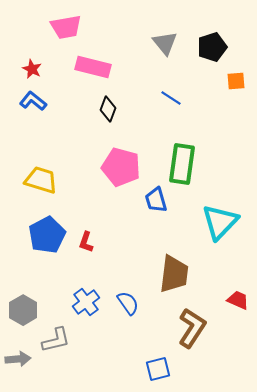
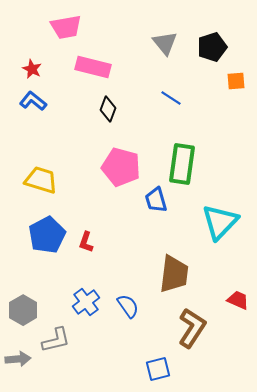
blue semicircle: moved 3 px down
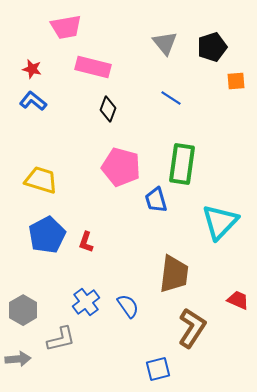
red star: rotated 12 degrees counterclockwise
gray L-shape: moved 5 px right, 1 px up
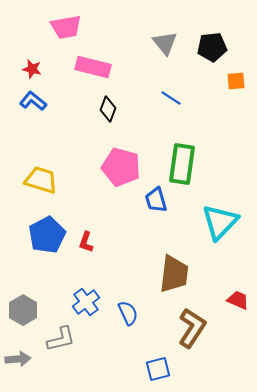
black pentagon: rotated 12 degrees clockwise
blue semicircle: moved 7 px down; rotated 10 degrees clockwise
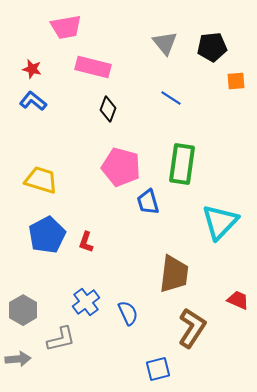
blue trapezoid: moved 8 px left, 2 px down
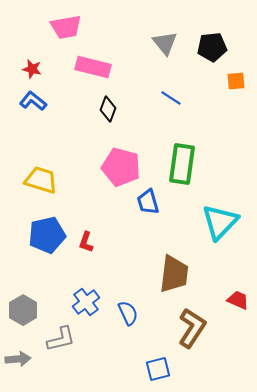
blue pentagon: rotated 15 degrees clockwise
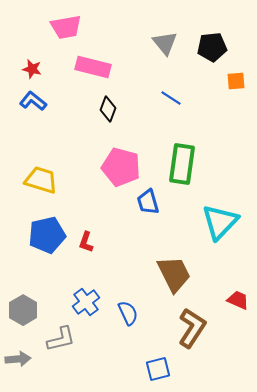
brown trapezoid: rotated 33 degrees counterclockwise
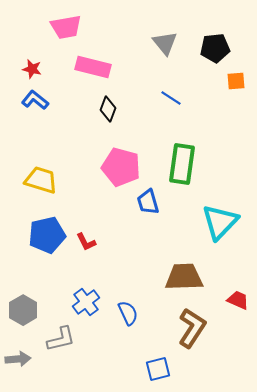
black pentagon: moved 3 px right, 1 px down
blue L-shape: moved 2 px right, 1 px up
red L-shape: rotated 45 degrees counterclockwise
brown trapezoid: moved 10 px right, 3 px down; rotated 66 degrees counterclockwise
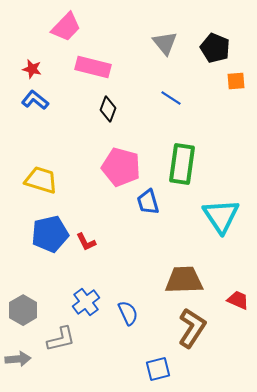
pink trapezoid: rotated 36 degrees counterclockwise
black pentagon: rotated 28 degrees clockwise
cyan triangle: moved 1 px right, 6 px up; rotated 18 degrees counterclockwise
blue pentagon: moved 3 px right, 1 px up
brown trapezoid: moved 3 px down
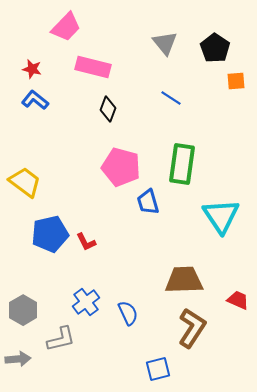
black pentagon: rotated 12 degrees clockwise
yellow trapezoid: moved 16 px left, 2 px down; rotated 20 degrees clockwise
